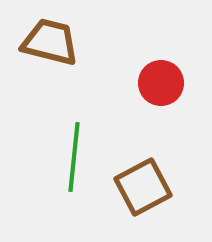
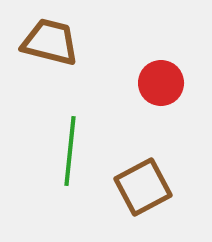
green line: moved 4 px left, 6 px up
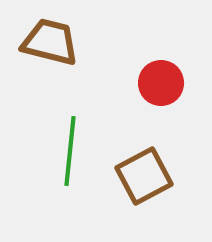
brown square: moved 1 px right, 11 px up
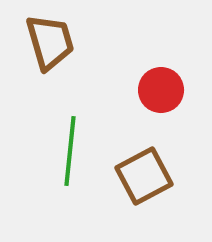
brown trapezoid: rotated 60 degrees clockwise
red circle: moved 7 px down
